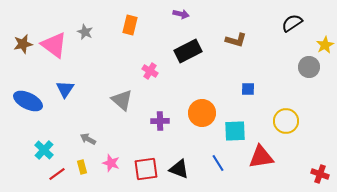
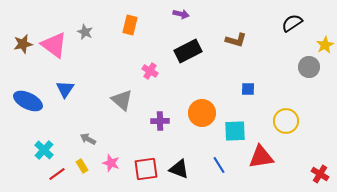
blue line: moved 1 px right, 2 px down
yellow rectangle: moved 1 px up; rotated 16 degrees counterclockwise
red cross: rotated 12 degrees clockwise
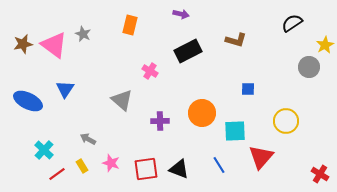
gray star: moved 2 px left, 2 px down
red triangle: rotated 40 degrees counterclockwise
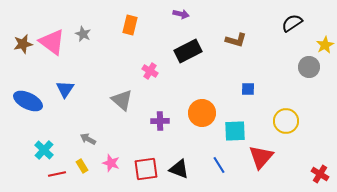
pink triangle: moved 2 px left, 3 px up
red line: rotated 24 degrees clockwise
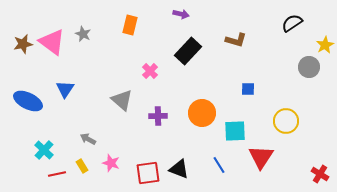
black rectangle: rotated 20 degrees counterclockwise
pink cross: rotated 14 degrees clockwise
purple cross: moved 2 px left, 5 px up
red triangle: rotated 8 degrees counterclockwise
red square: moved 2 px right, 4 px down
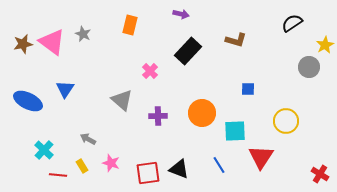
red line: moved 1 px right, 1 px down; rotated 18 degrees clockwise
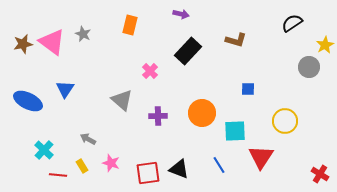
yellow circle: moved 1 px left
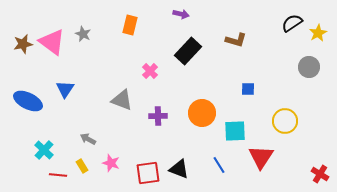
yellow star: moved 7 px left, 12 px up
gray triangle: rotated 20 degrees counterclockwise
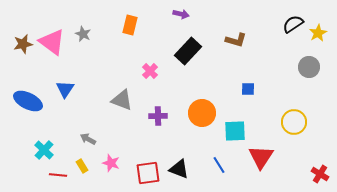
black semicircle: moved 1 px right, 1 px down
yellow circle: moved 9 px right, 1 px down
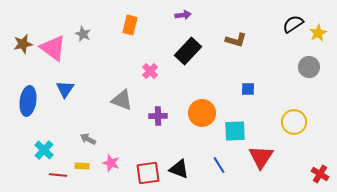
purple arrow: moved 2 px right, 1 px down; rotated 21 degrees counterclockwise
pink triangle: moved 1 px right, 6 px down
blue ellipse: rotated 72 degrees clockwise
yellow rectangle: rotated 56 degrees counterclockwise
